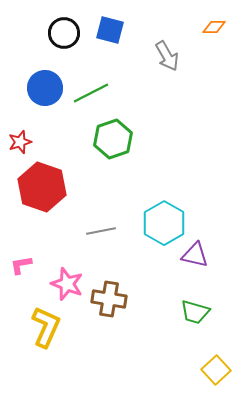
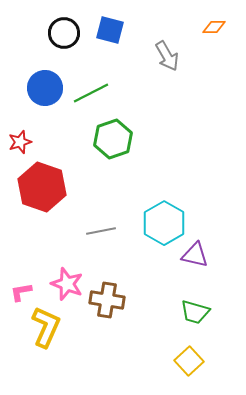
pink L-shape: moved 27 px down
brown cross: moved 2 px left, 1 px down
yellow square: moved 27 px left, 9 px up
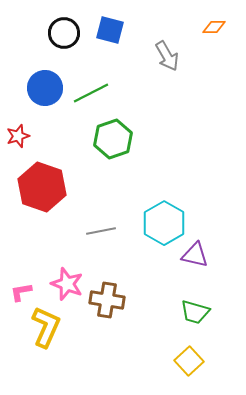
red star: moved 2 px left, 6 px up
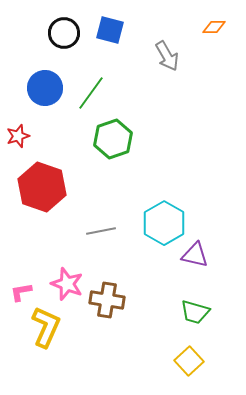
green line: rotated 27 degrees counterclockwise
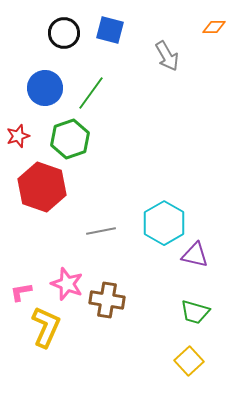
green hexagon: moved 43 px left
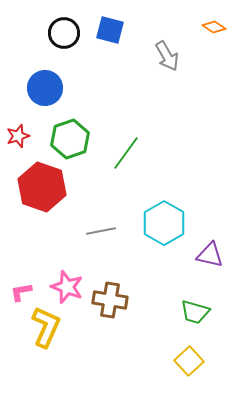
orange diamond: rotated 35 degrees clockwise
green line: moved 35 px right, 60 px down
purple triangle: moved 15 px right
pink star: moved 3 px down
brown cross: moved 3 px right
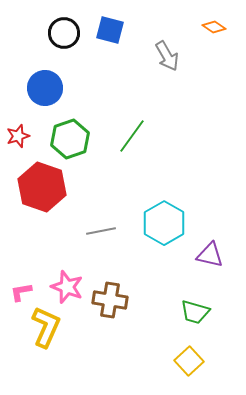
green line: moved 6 px right, 17 px up
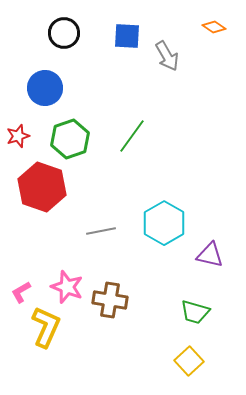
blue square: moved 17 px right, 6 px down; rotated 12 degrees counterclockwise
pink L-shape: rotated 20 degrees counterclockwise
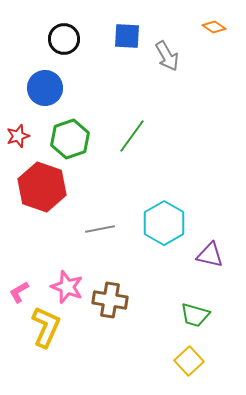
black circle: moved 6 px down
gray line: moved 1 px left, 2 px up
pink L-shape: moved 2 px left
green trapezoid: moved 3 px down
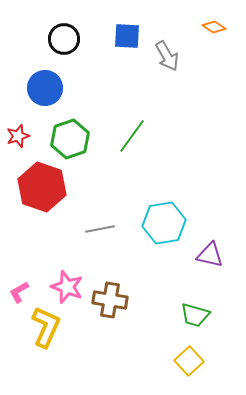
cyan hexagon: rotated 21 degrees clockwise
